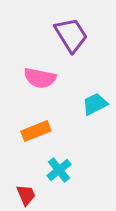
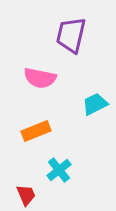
purple trapezoid: rotated 135 degrees counterclockwise
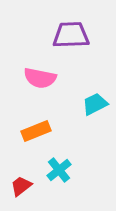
purple trapezoid: rotated 75 degrees clockwise
red trapezoid: moved 5 px left, 9 px up; rotated 105 degrees counterclockwise
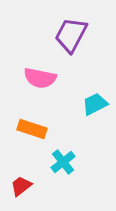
purple trapezoid: rotated 60 degrees counterclockwise
orange rectangle: moved 4 px left, 2 px up; rotated 40 degrees clockwise
cyan cross: moved 4 px right, 8 px up
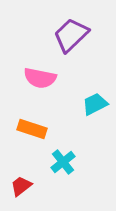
purple trapezoid: rotated 18 degrees clockwise
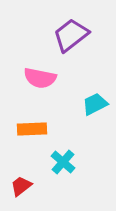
purple trapezoid: rotated 6 degrees clockwise
orange rectangle: rotated 20 degrees counterclockwise
cyan cross: rotated 10 degrees counterclockwise
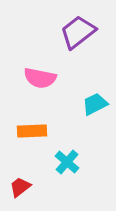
purple trapezoid: moved 7 px right, 3 px up
orange rectangle: moved 2 px down
cyan cross: moved 4 px right
red trapezoid: moved 1 px left, 1 px down
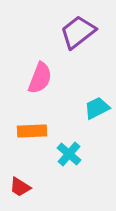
pink semicircle: rotated 80 degrees counterclockwise
cyan trapezoid: moved 2 px right, 4 px down
cyan cross: moved 2 px right, 8 px up
red trapezoid: rotated 110 degrees counterclockwise
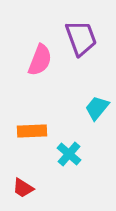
purple trapezoid: moved 3 px right, 6 px down; rotated 108 degrees clockwise
pink semicircle: moved 18 px up
cyan trapezoid: rotated 24 degrees counterclockwise
red trapezoid: moved 3 px right, 1 px down
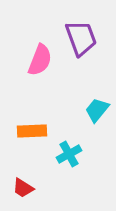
cyan trapezoid: moved 2 px down
cyan cross: rotated 20 degrees clockwise
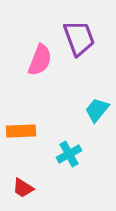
purple trapezoid: moved 2 px left
orange rectangle: moved 11 px left
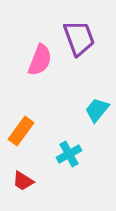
orange rectangle: rotated 52 degrees counterclockwise
red trapezoid: moved 7 px up
